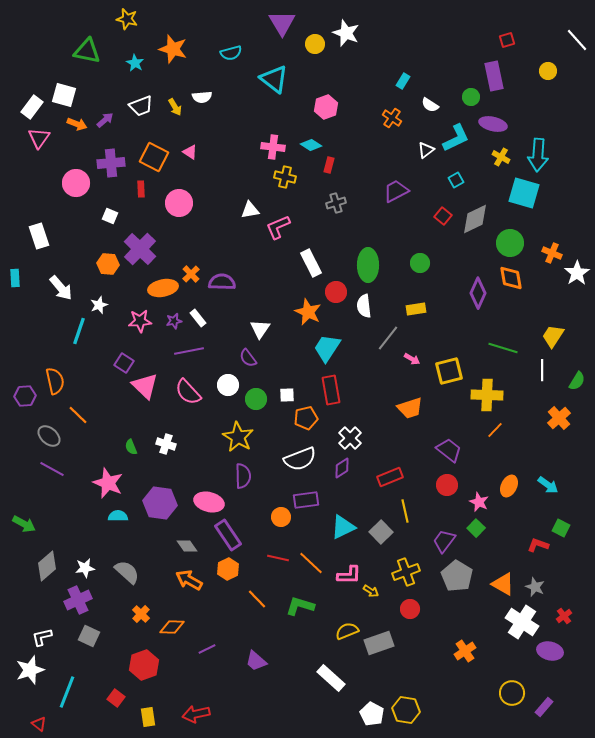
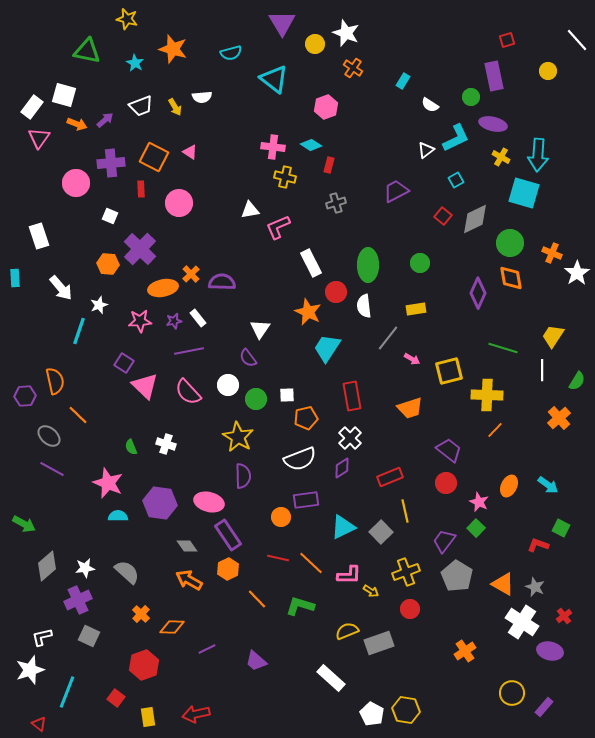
orange cross at (392, 118): moved 39 px left, 50 px up
red rectangle at (331, 390): moved 21 px right, 6 px down
red circle at (447, 485): moved 1 px left, 2 px up
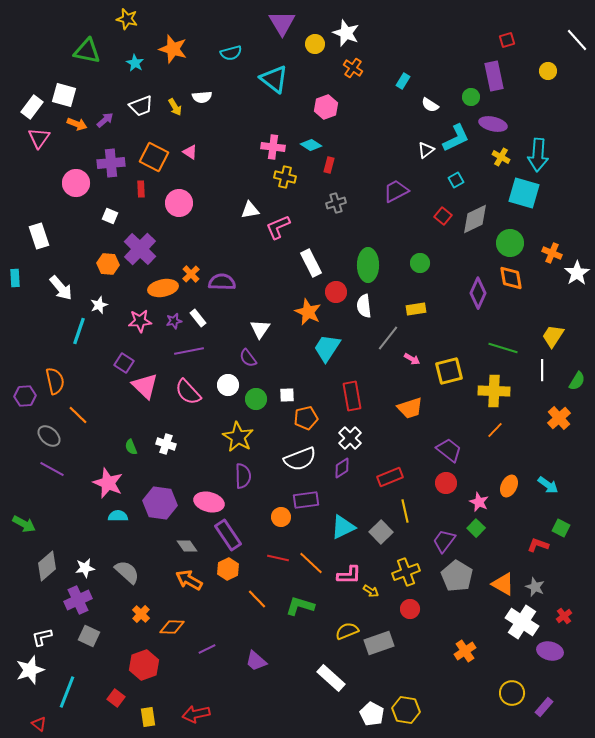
yellow cross at (487, 395): moved 7 px right, 4 px up
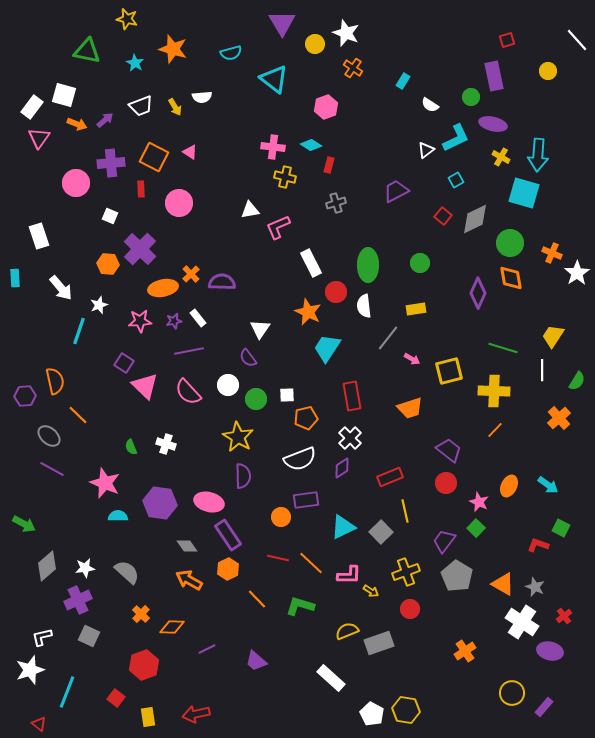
pink star at (108, 483): moved 3 px left
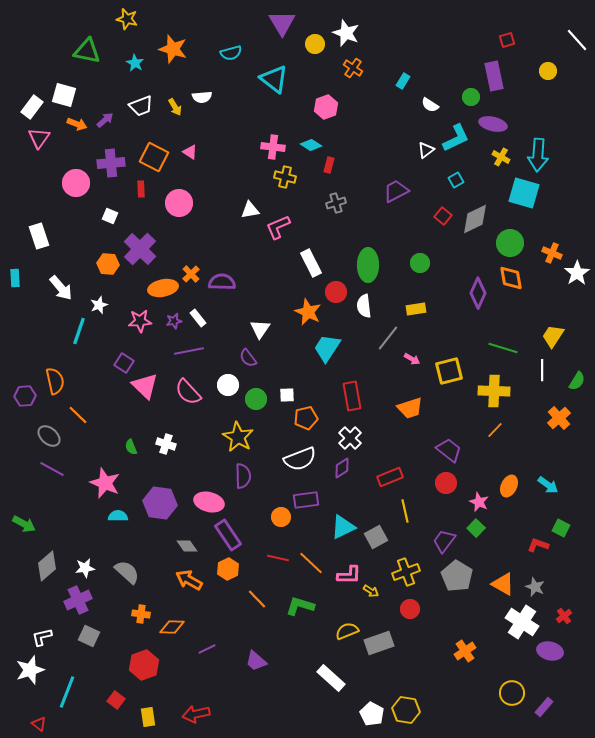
gray square at (381, 532): moved 5 px left, 5 px down; rotated 15 degrees clockwise
orange cross at (141, 614): rotated 36 degrees counterclockwise
red square at (116, 698): moved 2 px down
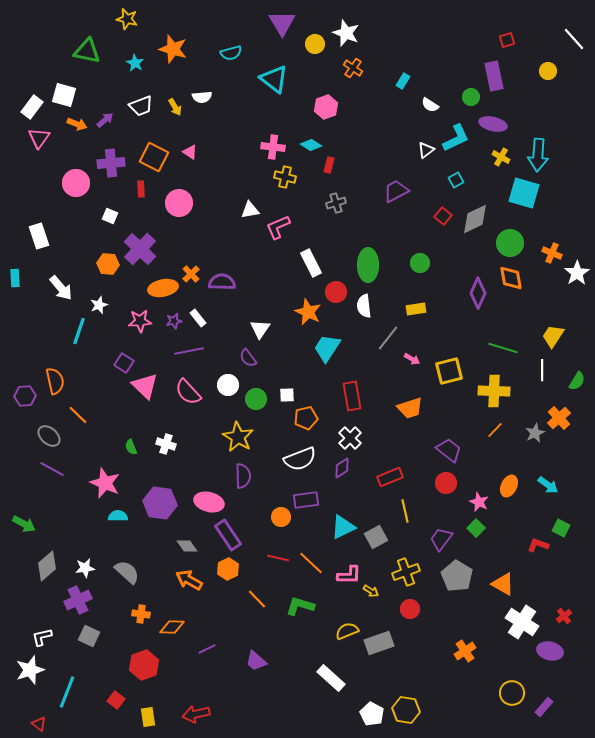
white line at (577, 40): moved 3 px left, 1 px up
purple trapezoid at (444, 541): moved 3 px left, 2 px up
gray star at (535, 587): moved 154 px up; rotated 24 degrees clockwise
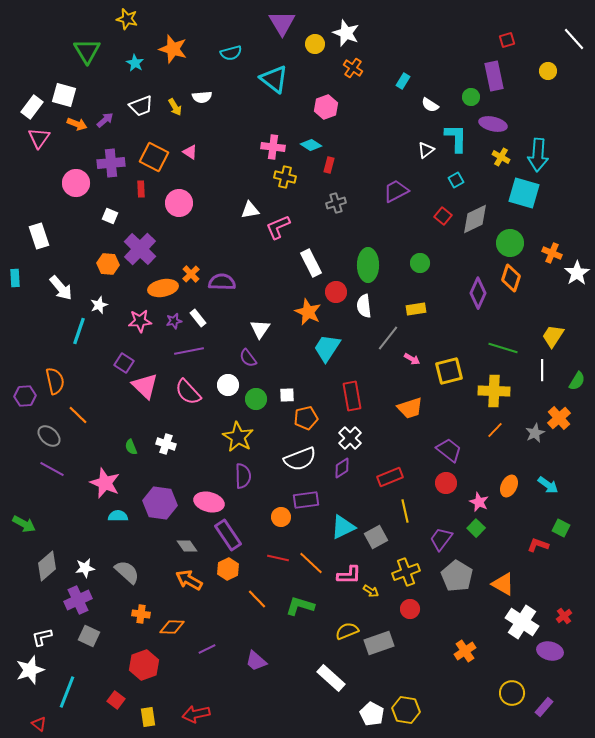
green triangle at (87, 51): rotated 48 degrees clockwise
cyan L-shape at (456, 138): rotated 64 degrees counterclockwise
orange diamond at (511, 278): rotated 28 degrees clockwise
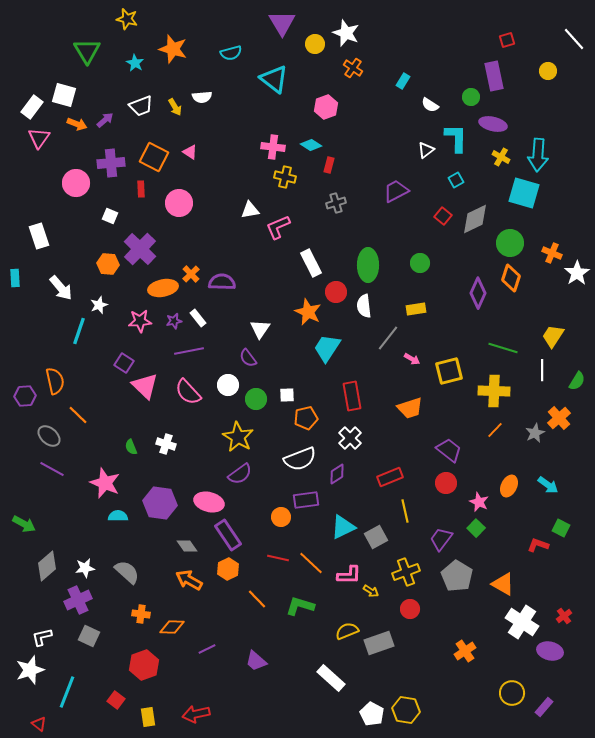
purple diamond at (342, 468): moved 5 px left, 6 px down
purple semicircle at (243, 476): moved 3 px left, 2 px up; rotated 55 degrees clockwise
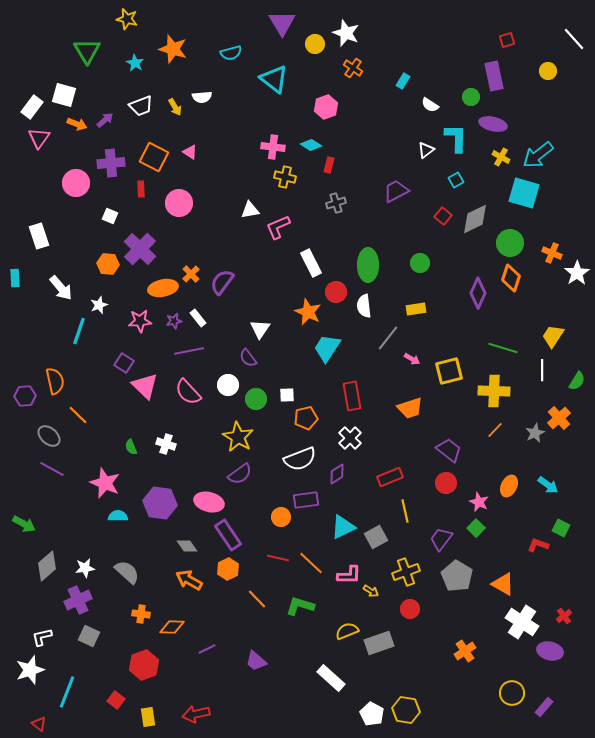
cyan arrow at (538, 155): rotated 48 degrees clockwise
purple semicircle at (222, 282): rotated 56 degrees counterclockwise
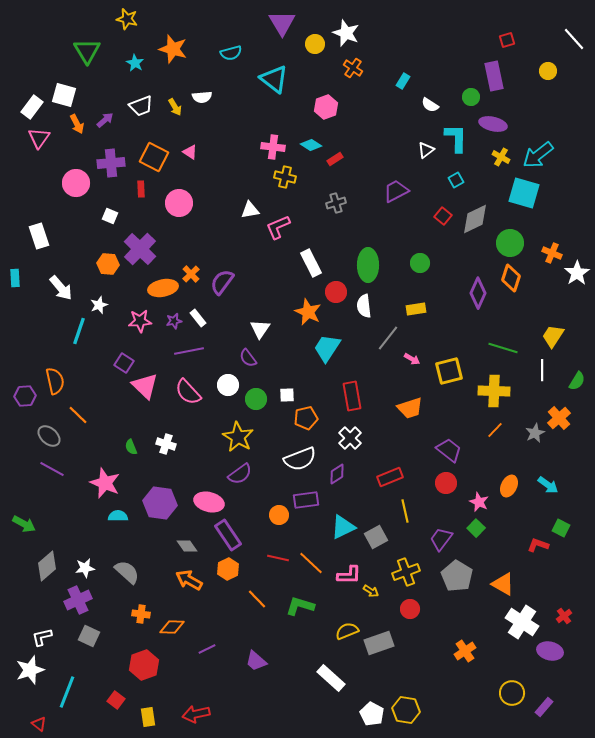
orange arrow at (77, 124): rotated 42 degrees clockwise
red rectangle at (329, 165): moved 6 px right, 6 px up; rotated 42 degrees clockwise
orange circle at (281, 517): moved 2 px left, 2 px up
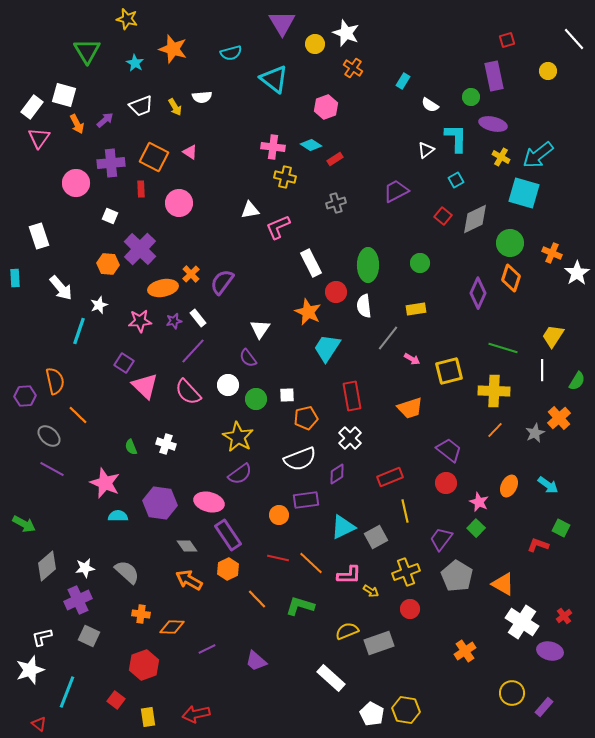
purple line at (189, 351): moved 4 px right; rotated 36 degrees counterclockwise
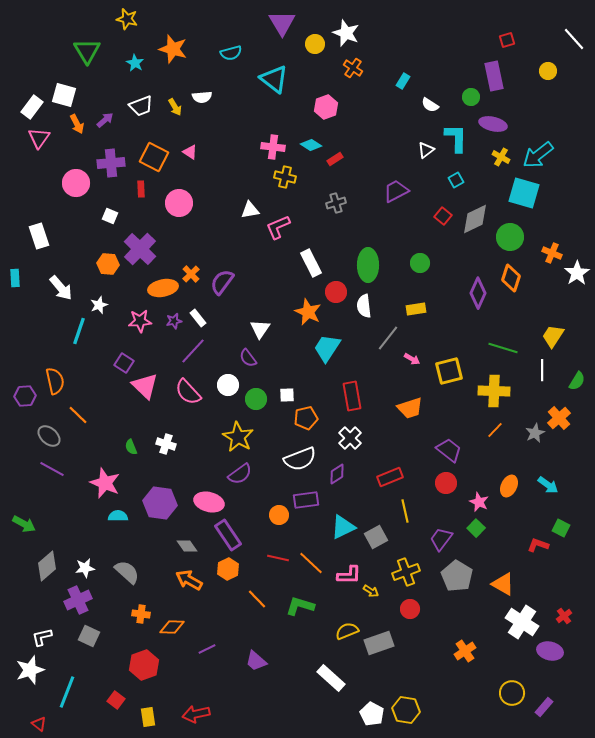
green circle at (510, 243): moved 6 px up
